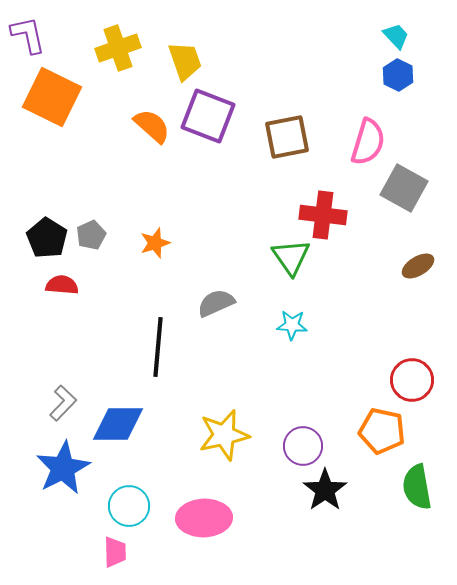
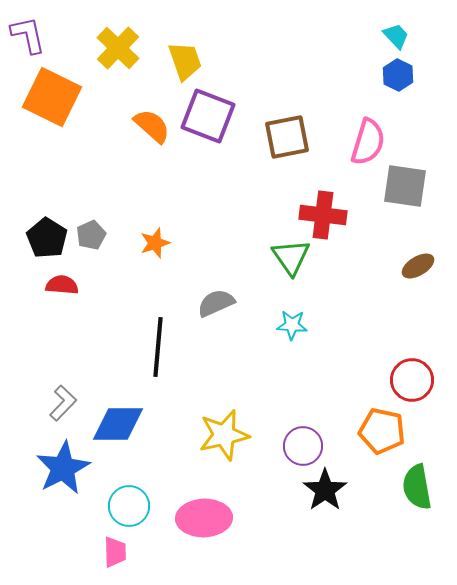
yellow cross: rotated 27 degrees counterclockwise
gray square: moved 1 px right, 2 px up; rotated 21 degrees counterclockwise
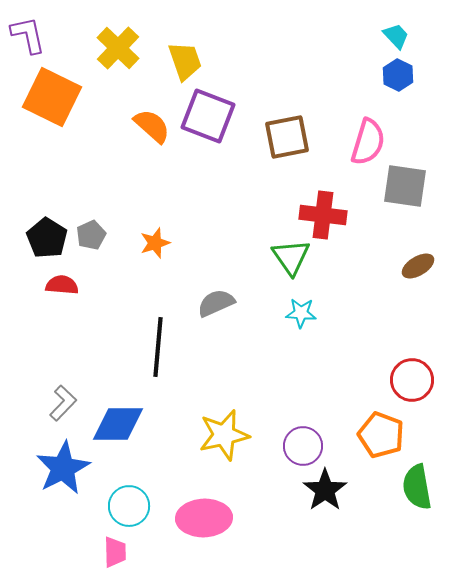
cyan star: moved 9 px right, 12 px up
orange pentagon: moved 1 px left, 4 px down; rotated 9 degrees clockwise
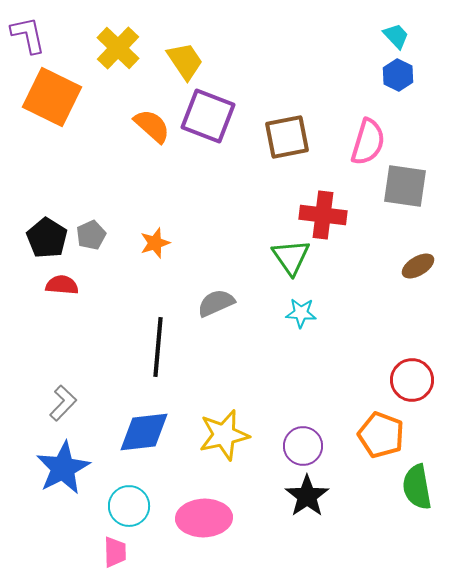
yellow trapezoid: rotated 15 degrees counterclockwise
blue diamond: moved 26 px right, 8 px down; rotated 6 degrees counterclockwise
black star: moved 18 px left, 6 px down
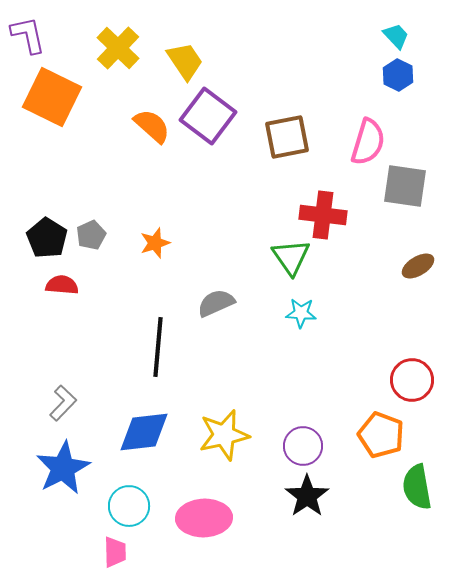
purple square: rotated 16 degrees clockwise
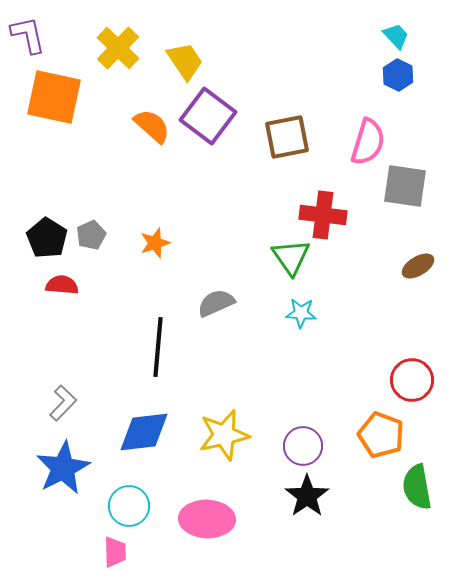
orange square: moved 2 px right; rotated 14 degrees counterclockwise
pink ellipse: moved 3 px right, 1 px down; rotated 4 degrees clockwise
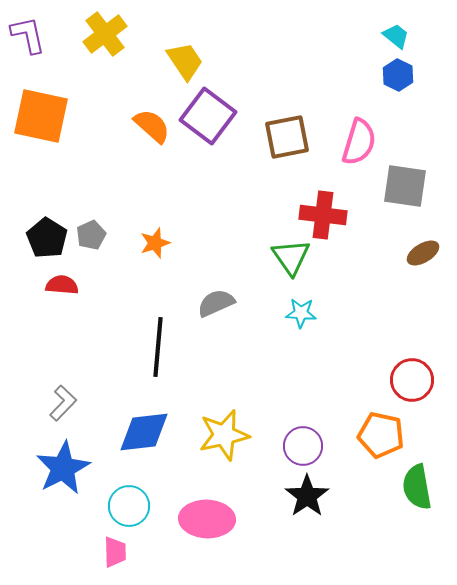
cyan trapezoid: rotated 8 degrees counterclockwise
yellow cross: moved 13 px left, 14 px up; rotated 9 degrees clockwise
orange square: moved 13 px left, 19 px down
pink semicircle: moved 9 px left
brown ellipse: moved 5 px right, 13 px up
orange pentagon: rotated 9 degrees counterclockwise
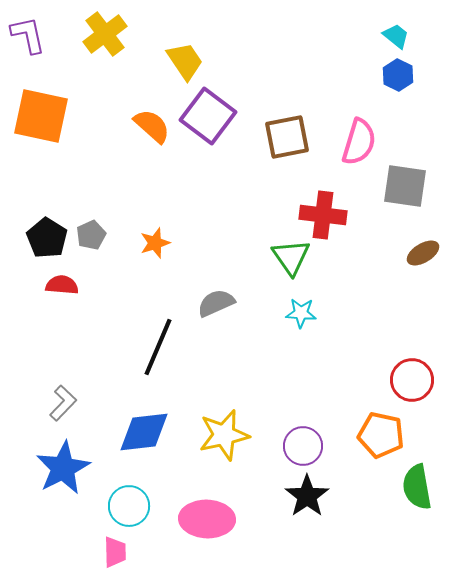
black line: rotated 18 degrees clockwise
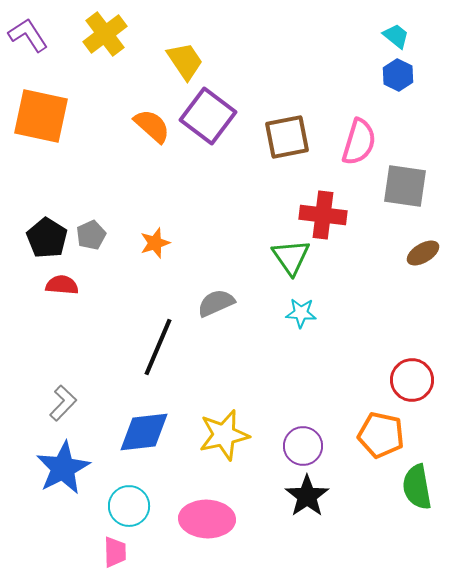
purple L-shape: rotated 21 degrees counterclockwise
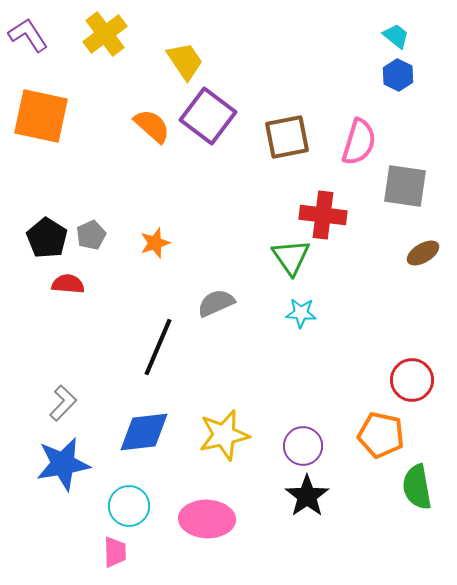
red semicircle: moved 6 px right, 1 px up
blue star: moved 4 px up; rotated 18 degrees clockwise
